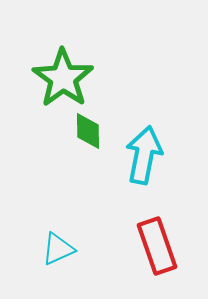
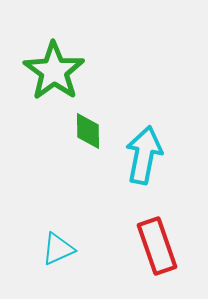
green star: moved 9 px left, 7 px up
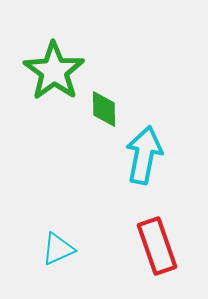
green diamond: moved 16 px right, 22 px up
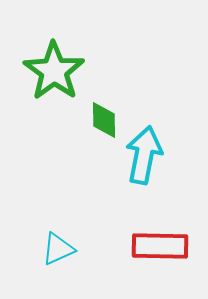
green diamond: moved 11 px down
red rectangle: moved 3 px right; rotated 70 degrees counterclockwise
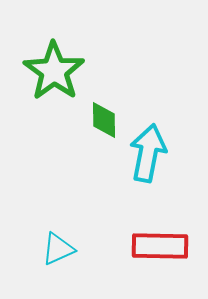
cyan arrow: moved 4 px right, 2 px up
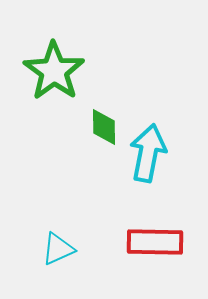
green diamond: moved 7 px down
red rectangle: moved 5 px left, 4 px up
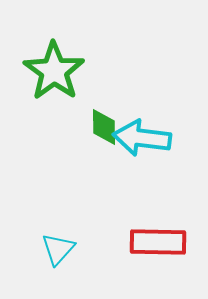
cyan arrow: moved 6 px left, 15 px up; rotated 94 degrees counterclockwise
red rectangle: moved 3 px right
cyan triangle: rotated 24 degrees counterclockwise
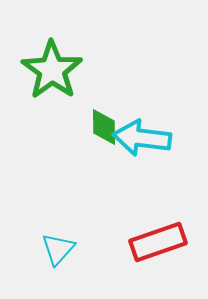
green star: moved 2 px left, 1 px up
red rectangle: rotated 20 degrees counterclockwise
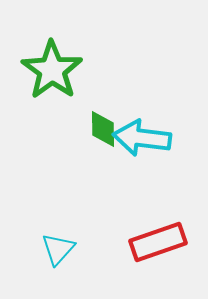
green diamond: moved 1 px left, 2 px down
